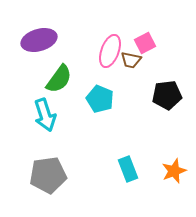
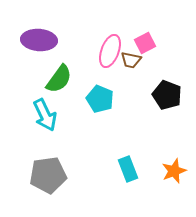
purple ellipse: rotated 20 degrees clockwise
black pentagon: rotated 28 degrees clockwise
cyan arrow: rotated 8 degrees counterclockwise
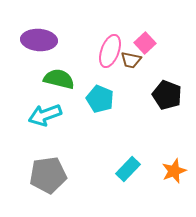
pink square: rotated 15 degrees counterclockwise
green semicircle: rotated 112 degrees counterclockwise
cyan arrow: rotated 96 degrees clockwise
cyan rectangle: rotated 65 degrees clockwise
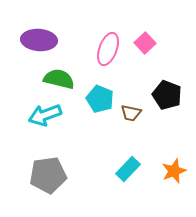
pink ellipse: moved 2 px left, 2 px up
brown trapezoid: moved 53 px down
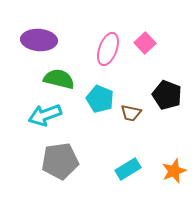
cyan rectangle: rotated 15 degrees clockwise
gray pentagon: moved 12 px right, 14 px up
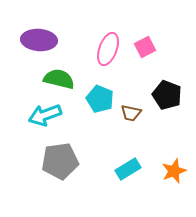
pink square: moved 4 px down; rotated 15 degrees clockwise
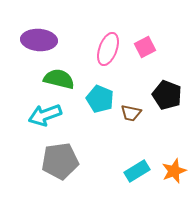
cyan rectangle: moved 9 px right, 2 px down
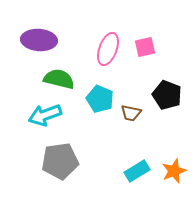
pink square: rotated 15 degrees clockwise
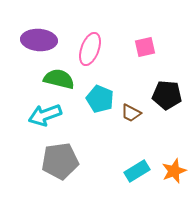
pink ellipse: moved 18 px left
black pentagon: rotated 16 degrees counterclockwise
brown trapezoid: rotated 15 degrees clockwise
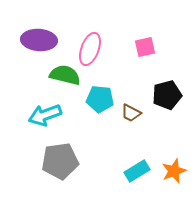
green semicircle: moved 6 px right, 4 px up
black pentagon: rotated 20 degrees counterclockwise
cyan pentagon: rotated 16 degrees counterclockwise
